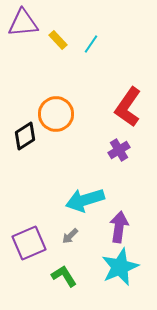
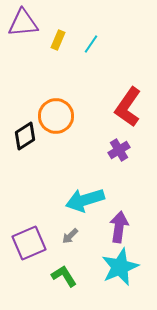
yellow rectangle: rotated 66 degrees clockwise
orange circle: moved 2 px down
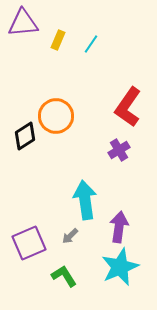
cyan arrow: rotated 99 degrees clockwise
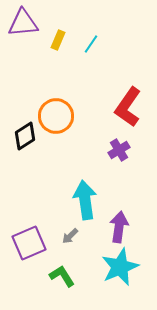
green L-shape: moved 2 px left
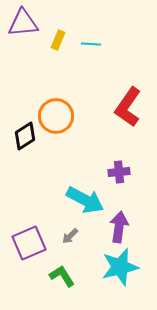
cyan line: rotated 60 degrees clockwise
purple cross: moved 22 px down; rotated 25 degrees clockwise
cyan arrow: rotated 126 degrees clockwise
cyan star: rotated 9 degrees clockwise
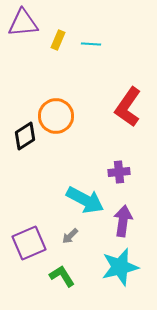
purple arrow: moved 4 px right, 6 px up
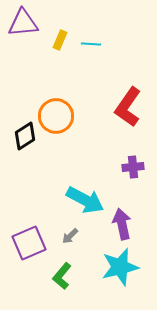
yellow rectangle: moved 2 px right
purple cross: moved 14 px right, 5 px up
purple arrow: moved 1 px left, 3 px down; rotated 20 degrees counterclockwise
green L-shape: rotated 108 degrees counterclockwise
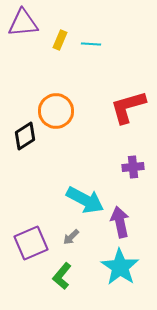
red L-shape: rotated 39 degrees clockwise
orange circle: moved 5 px up
purple arrow: moved 2 px left, 2 px up
gray arrow: moved 1 px right, 1 px down
purple square: moved 2 px right
cyan star: rotated 24 degrees counterclockwise
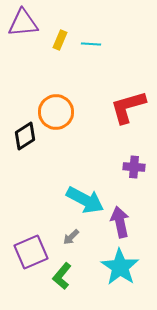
orange circle: moved 1 px down
purple cross: moved 1 px right; rotated 10 degrees clockwise
purple square: moved 9 px down
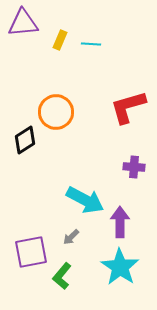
black diamond: moved 4 px down
purple arrow: rotated 12 degrees clockwise
purple square: rotated 12 degrees clockwise
